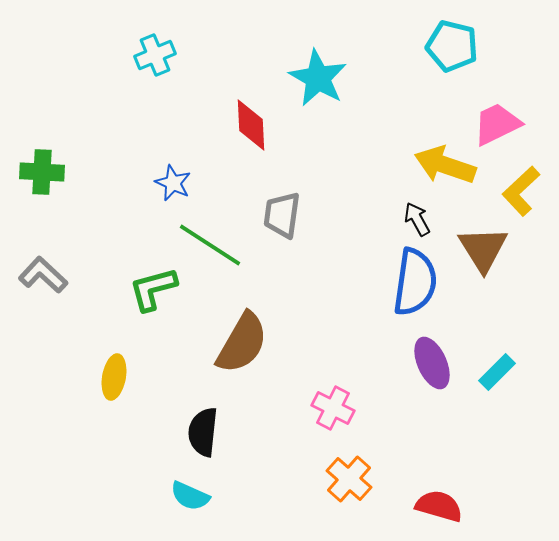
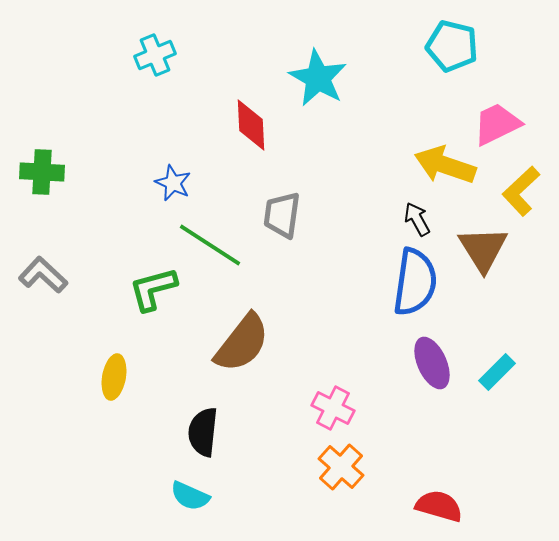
brown semicircle: rotated 8 degrees clockwise
orange cross: moved 8 px left, 12 px up
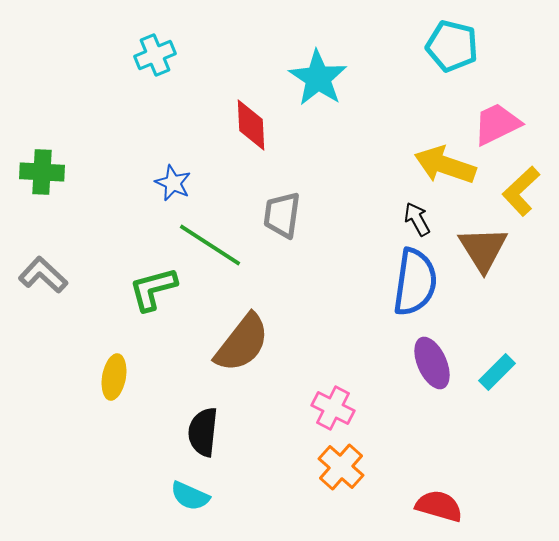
cyan star: rotated 4 degrees clockwise
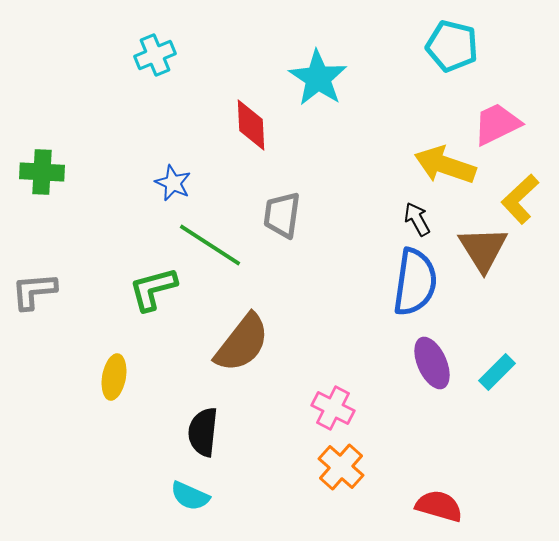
yellow L-shape: moved 1 px left, 8 px down
gray L-shape: moved 9 px left, 16 px down; rotated 48 degrees counterclockwise
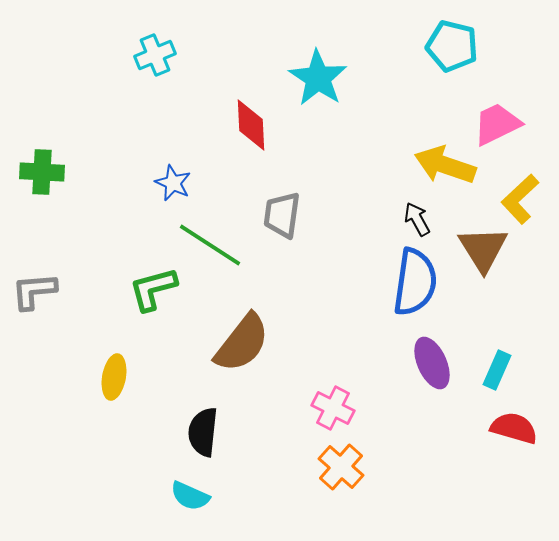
cyan rectangle: moved 2 px up; rotated 21 degrees counterclockwise
red semicircle: moved 75 px right, 78 px up
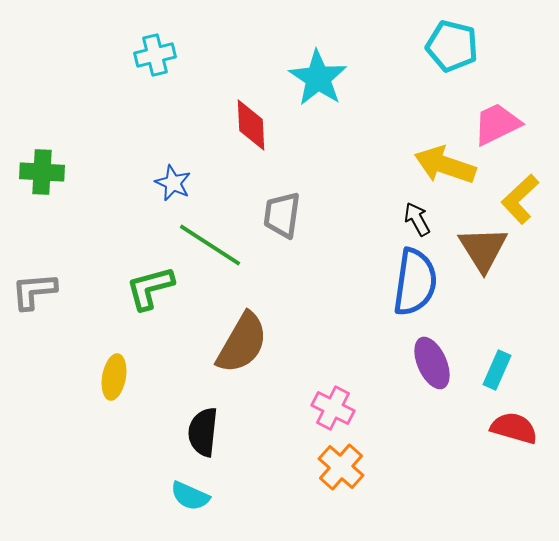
cyan cross: rotated 9 degrees clockwise
green L-shape: moved 3 px left, 1 px up
brown semicircle: rotated 8 degrees counterclockwise
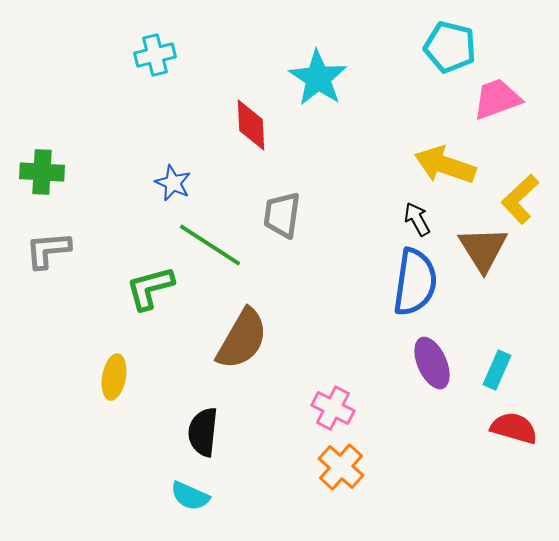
cyan pentagon: moved 2 px left, 1 px down
pink trapezoid: moved 25 px up; rotated 6 degrees clockwise
gray L-shape: moved 14 px right, 41 px up
brown semicircle: moved 4 px up
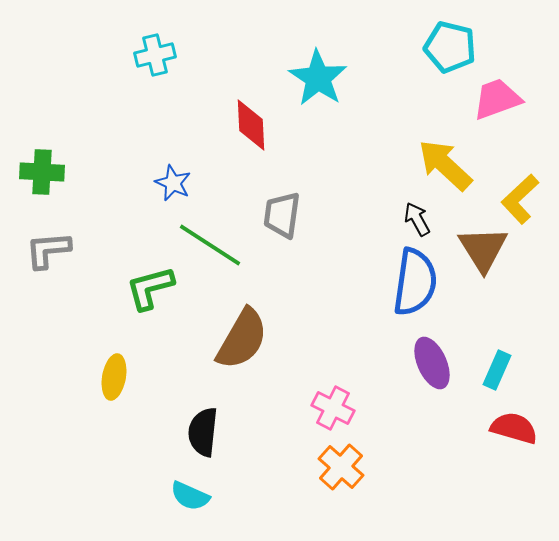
yellow arrow: rotated 24 degrees clockwise
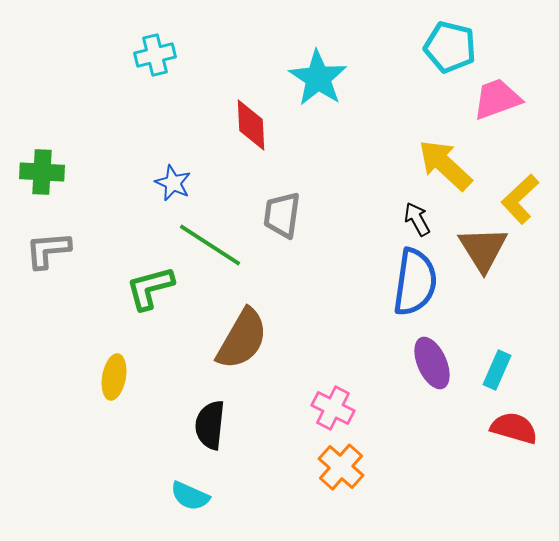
black semicircle: moved 7 px right, 7 px up
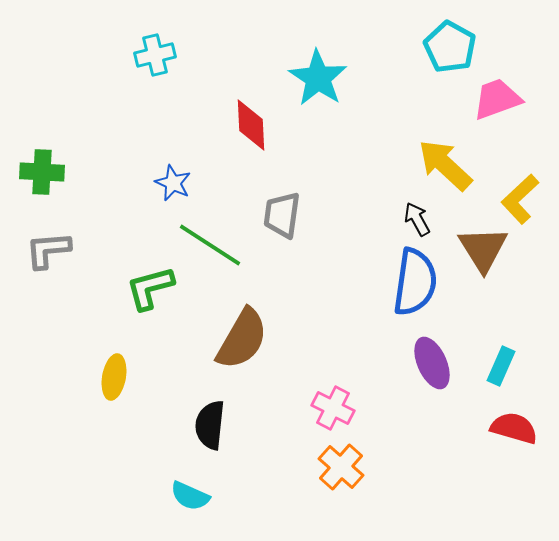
cyan pentagon: rotated 15 degrees clockwise
cyan rectangle: moved 4 px right, 4 px up
